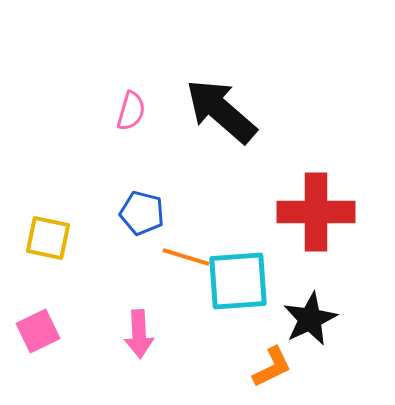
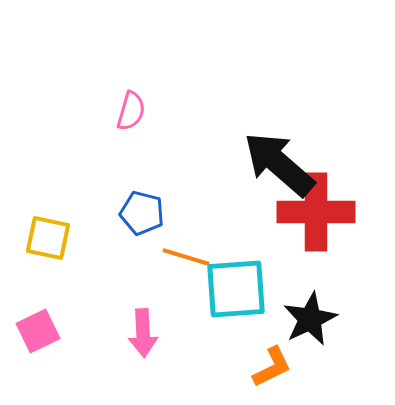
black arrow: moved 58 px right, 53 px down
cyan square: moved 2 px left, 8 px down
pink arrow: moved 4 px right, 1 px up
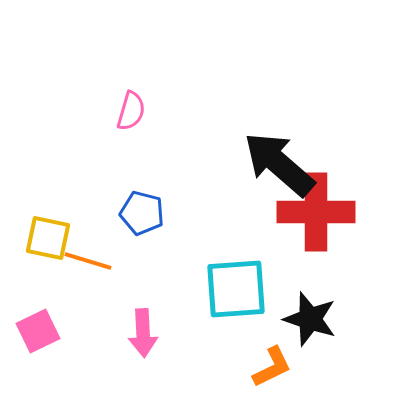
orange line: moved 98 px left, 4 px down
black star: rotated 28 degrees counterclockwise
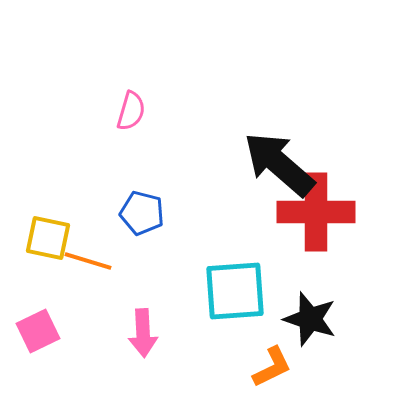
cyan square: moved 1 px left, 2 px down
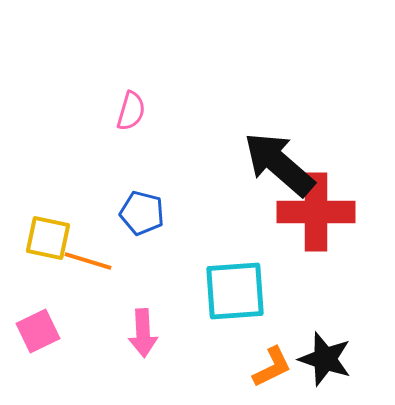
black star: moved 15 px right, 40 px down
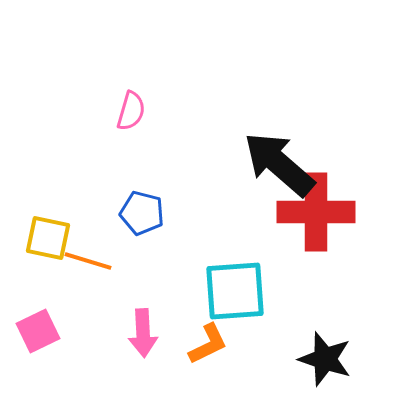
orange L-shape: moved 64 px left, 23 px up
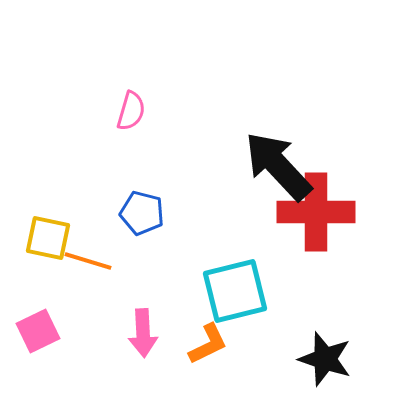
black arrow: moved 1 px left, 2 px down; rotated 6 degrees clockwise
cyan square: rotated 10 degrees counterclockwise
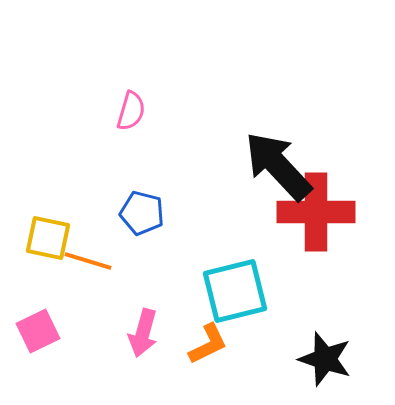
pink arrow: rotated 18 degrees clockwise
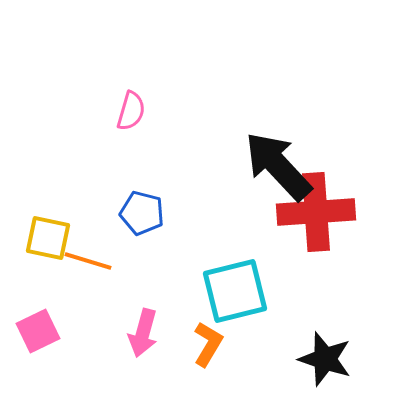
red cross: rotated 4 degrees counterclockwise
orange L-shape: rotated 33 degrees counterclockwise
